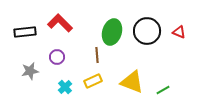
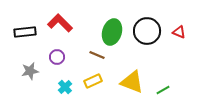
brown line: rotated 63 degrees counterclockwise
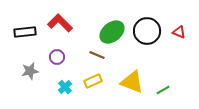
green ellipse: rotated 35 degrees clockwise
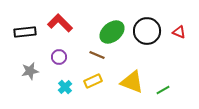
purple circle: moved 2 px right
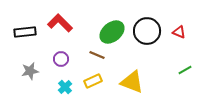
purple circle: moved 2 px right, 2 px down
green line: moved 22 px right, 20 px up
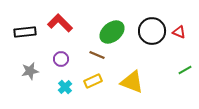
black circle: moved 5 px right
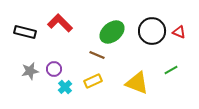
black rectangle: rotated 20 degrees clockwise
purple circle: moved 7 px left, 10 px down
green line: moved 14 px left
yellow triangle: moved 5 px right, 1 px down
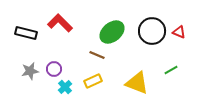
black rectangle: moved 1 px right, 1 px down
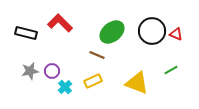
red triangle: moved 3 px left, 2 px down
purple circle: moved 2 px left, 2 px down
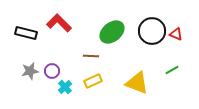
red L-shape: moved 1 px left
brown line: moved 6 px left, 1 px down; rotated 21 degrees counterclockwise
green line: moved 1 px right
